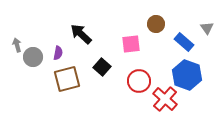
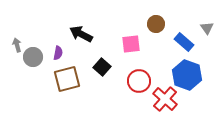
black arrow: rotated 15 degrees counterclockwise
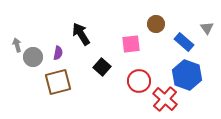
black arrow: rotated 30 degrees clockwise
brown square: moved 9 px left, 3 px down
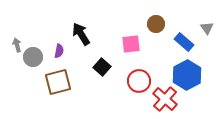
purple semicircle: moved 1 px right, 2 px up
blue hexagon: rotated 12 degrees clockwise
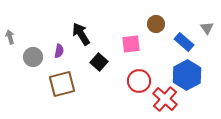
gray arrow: moved 7 px left, 8 px up
black square: moved 3 px left, 5 px up
brown square: moved 4 px right, 2 px down
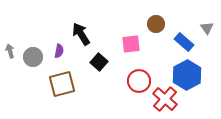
gray arrow: moved 14 px down
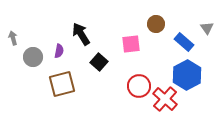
gray arrow: moved 3 px right, 13 px up
red circle: moved 5 px down
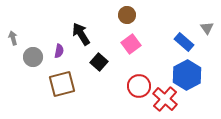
brown circle: moved 29 px left, 9 px up
pink square: rotated 30 degrees counterclockwise
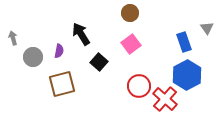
brown circle: moved 3 px right, 2 px up
blue rectangle: rotated 30 degrees clockwise
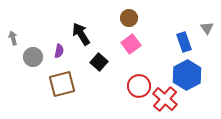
brown circle: moved 1 px left, 5 px down
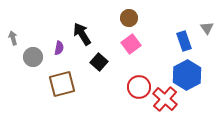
black arrow: moved 1 px right
blue rectangle: moved 1 px up
purple semicircle: moved 3 px up
red circle: moved 1 px down
